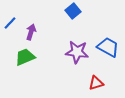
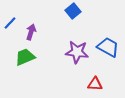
red triangle: moved 1 px left, 1 px down; rotated 21 degrees clockwise
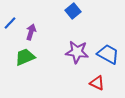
blue trapezoid: moved 7 px down
red triangle: moved 2 px right, 1 px up; rotated 21 degrees clockwise
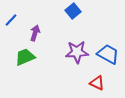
blue line: moved 1 px right, 3 px up
purple arrow: moved 4 px right, 1 px down
purple star: rotated 10 degrees counterclockwise
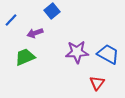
blue square: moved 21 px left
purple arrow: rotated 126 degrees counterclockwise
red triangle: rotated 42 degrees clockwise
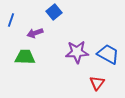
blue square: moved 2 px right, 1 px down
blue line: rotated 24 degrees counterclockwise
green trapezoid: rotated 25 degrees clockwise
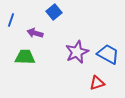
purple arrow: rotated 35 degrees clockwise
purple star: rotated 20 degrees counterclockwise
red triangle: rotated 35 degrees clockwise
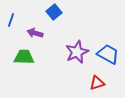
green trapezoid: moved 1 px left
